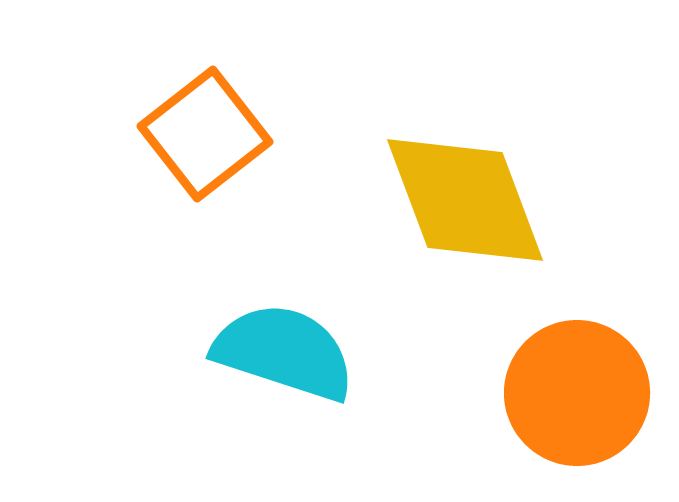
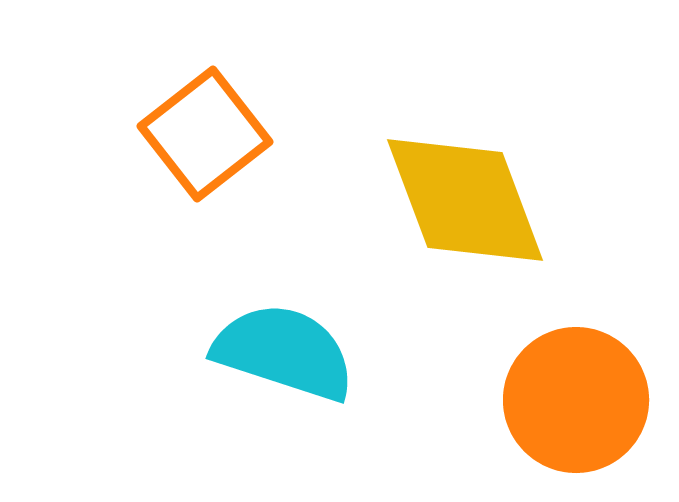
orange circle: moved 1 px left, 7 px down
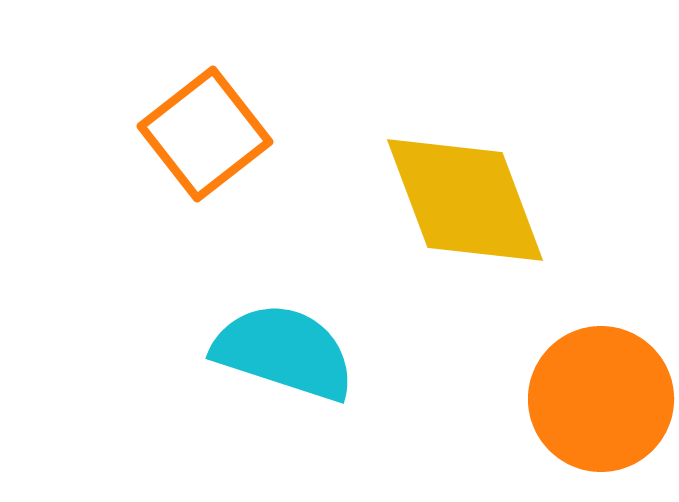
orange circle: moved 25 px right, 1 px up
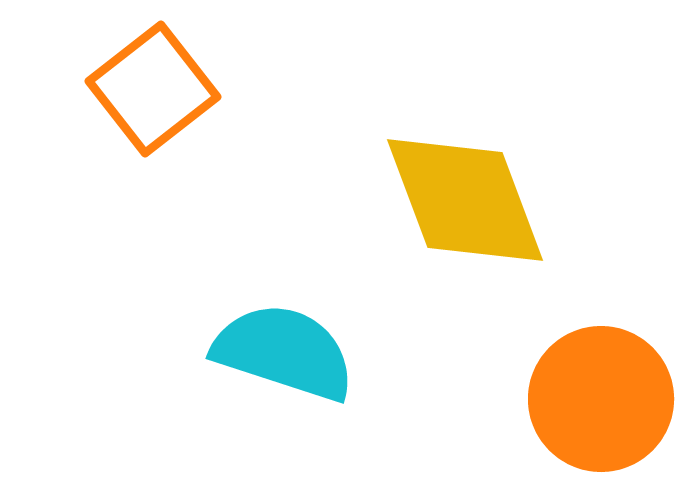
orange square: moved 52 px left, 45 px up
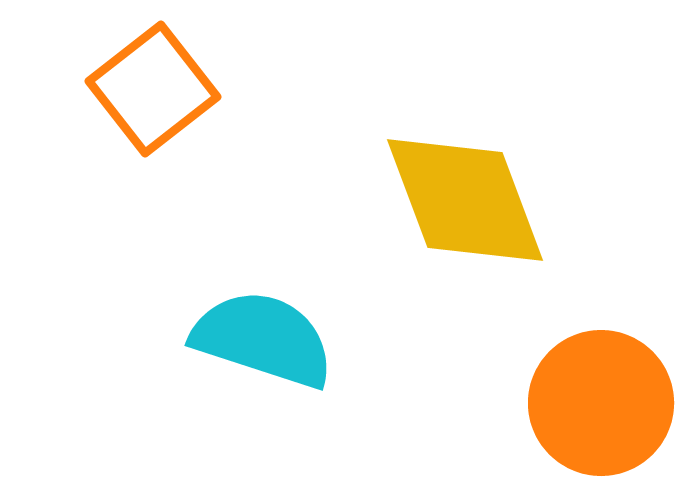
cyan semicircle: moved 21 px left, 13 px up
orange circle: moved 4 px down
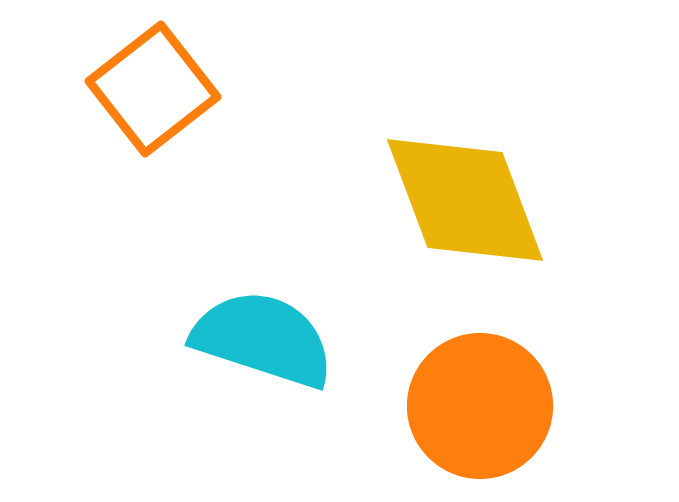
orange circle: moved 121 px left, 3 px down
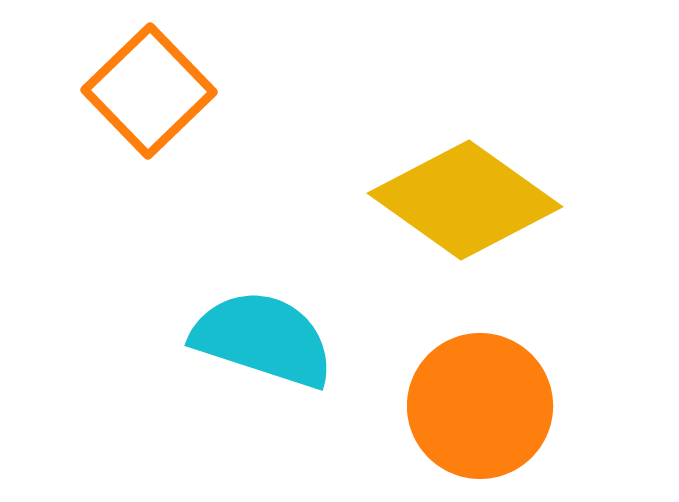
orange square: moved 4 px left, 2 px down; rotated 6 degrees counterclockwise
yellow diamond: rotated 34 degrees counterclockwise
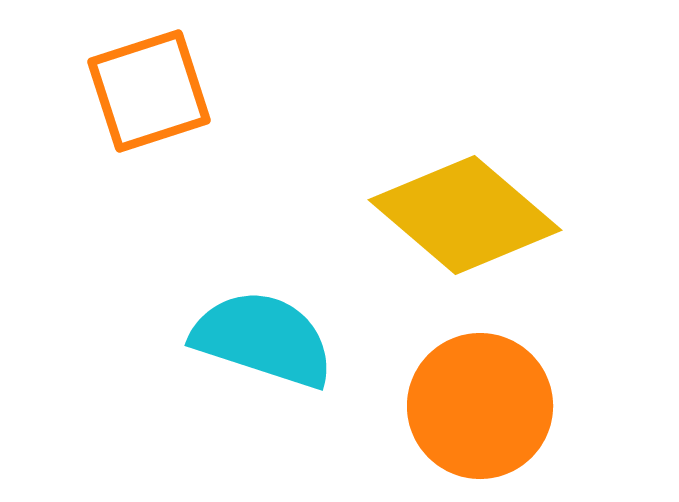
orange square: rotated 26 degrees clockwise
yellow diamond: moved 15 px down; rotated 5 degrees clockwise
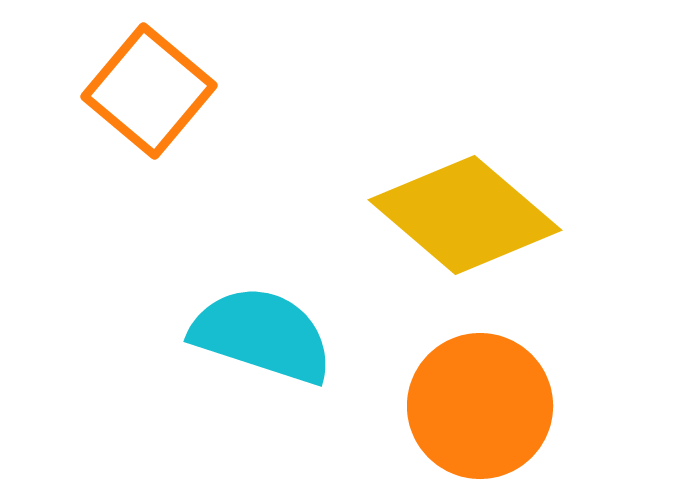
orange square: rotated 32 degrees counterclockwise
cyan semicircle: moved 1 px left, 4 px up
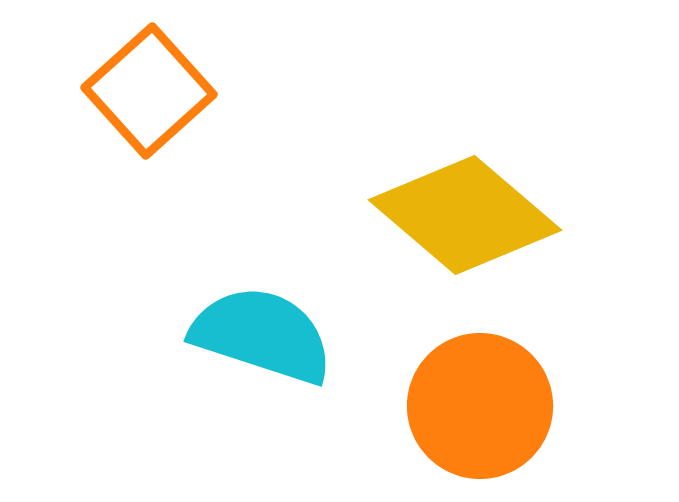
orange square: rotated 8 degrees clockwise
